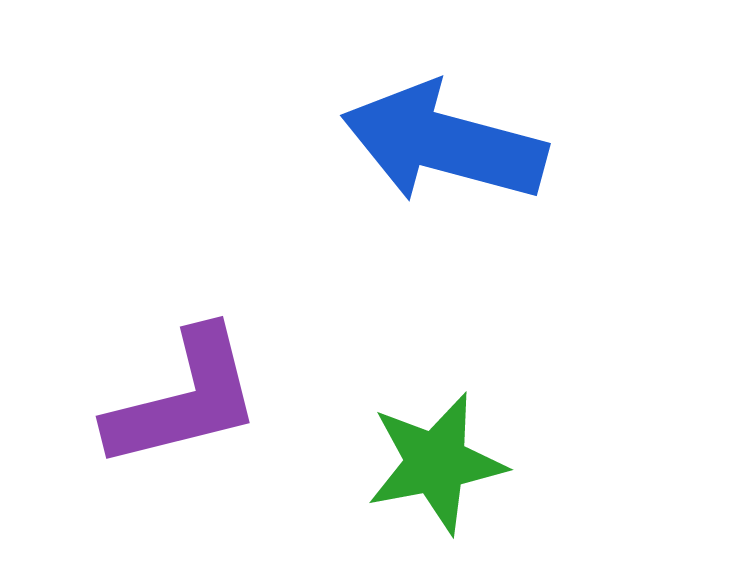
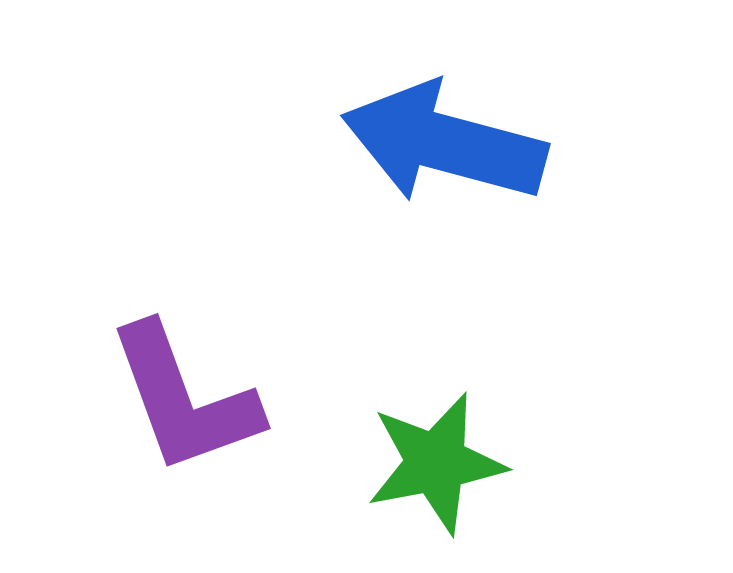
purple L-shape: rotated 84 degrees clockwise
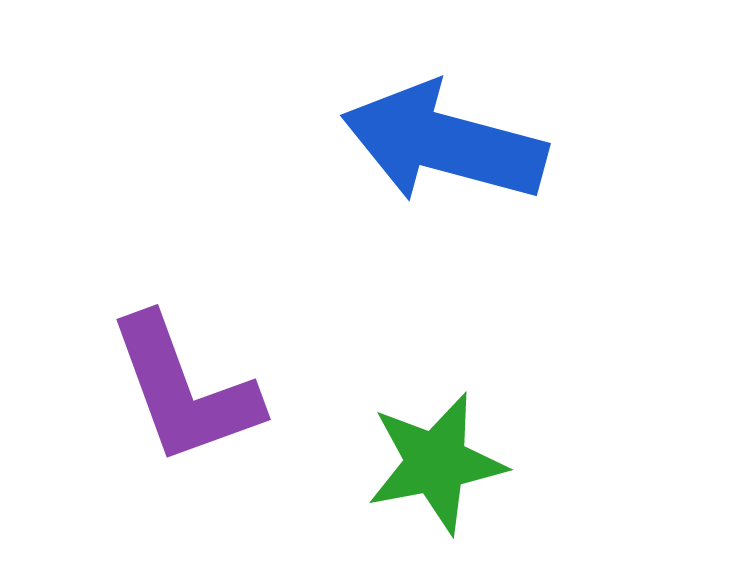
purple L-shape: moved 9 px up
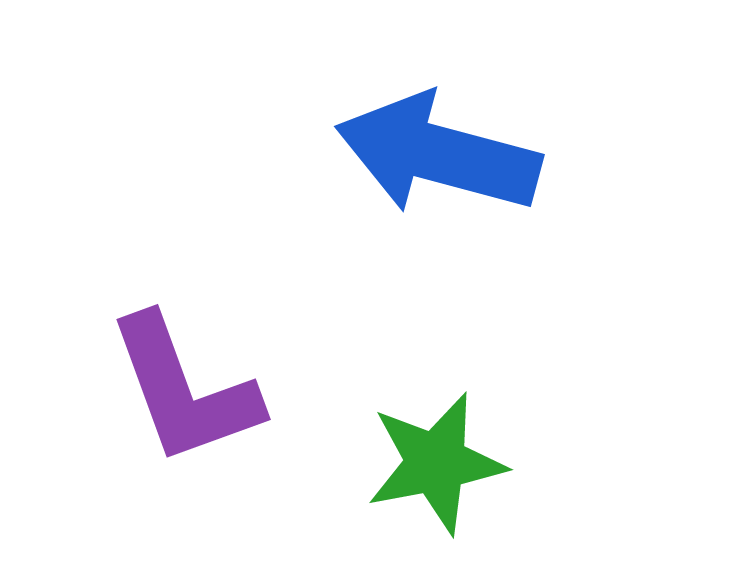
blue arrow: moved 6 px left, 11 px down
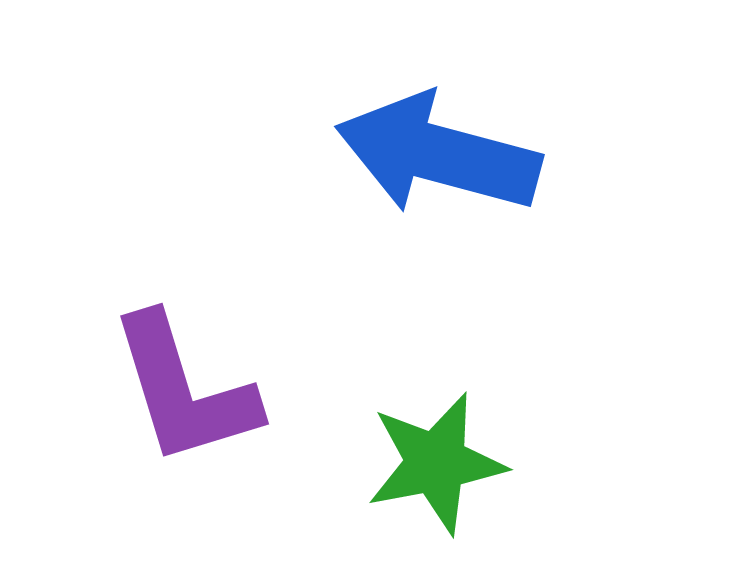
purple L-shape: rotated 3 degrees clockwise
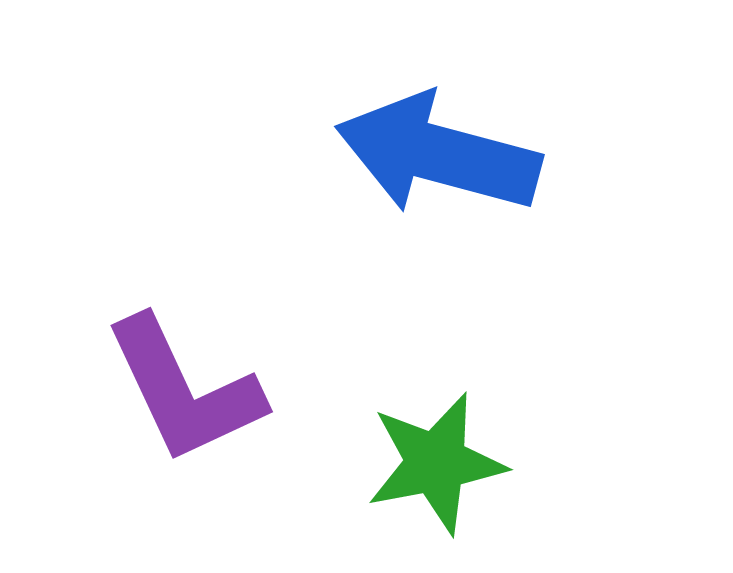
purple L-shape: rotated 8 degrees counterclockwise
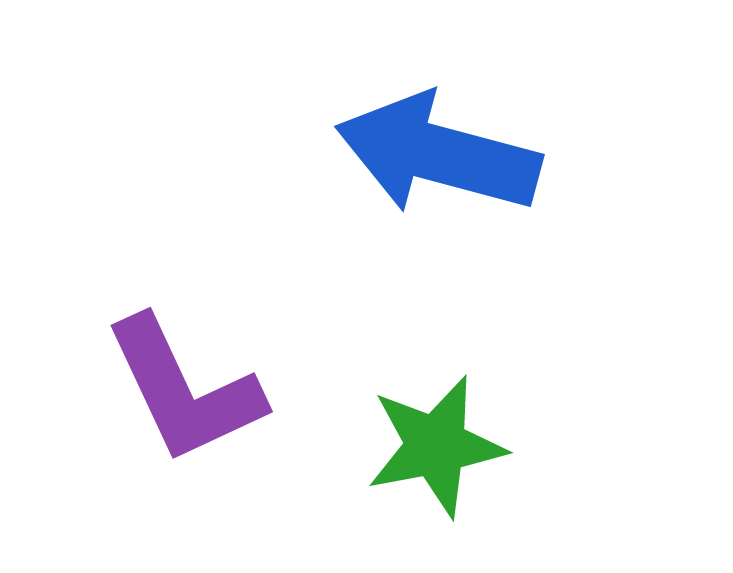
green star: moved 17 px up
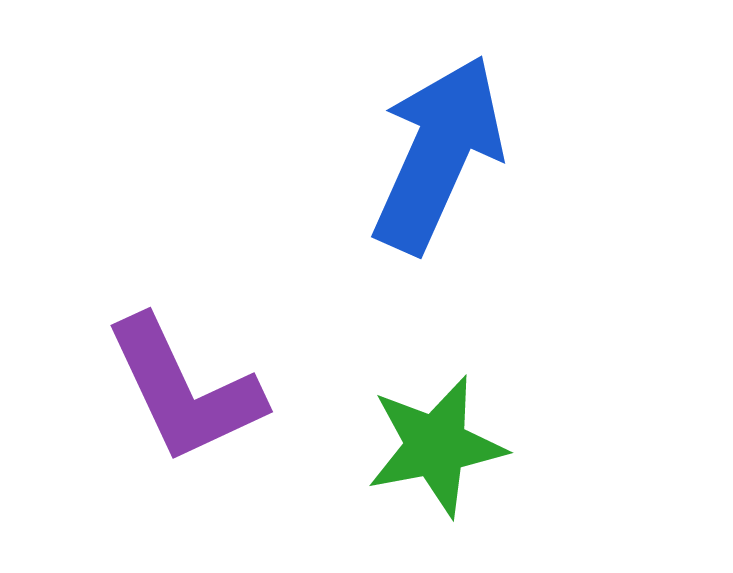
blue arrow: rotated 99 degrees clockwise
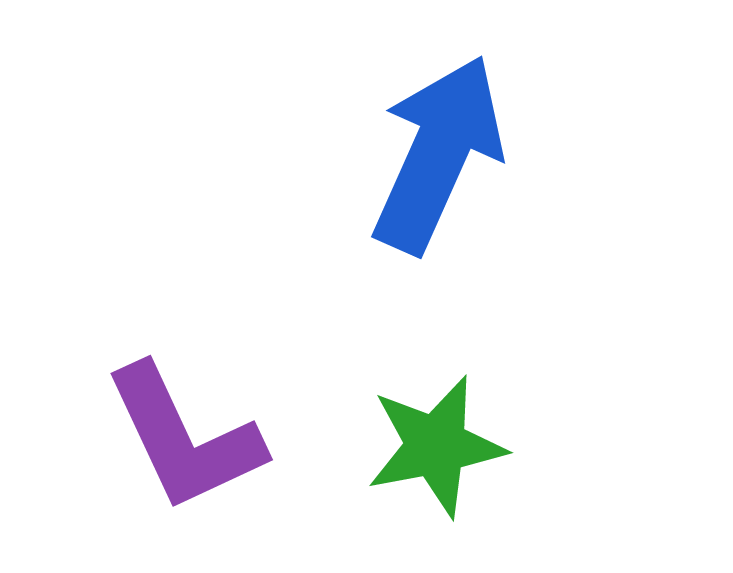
purple L-shape: moved 48 px down
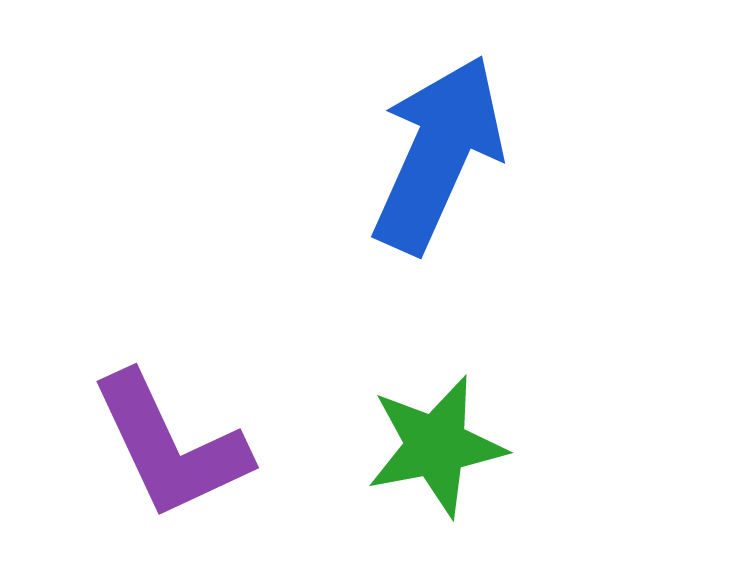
purple L-shape: moved 14 px left, 8 px down
